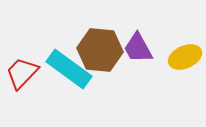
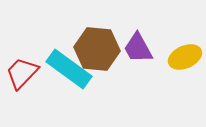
brown hexagon: moved 3 px left, 1 px up
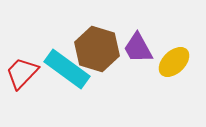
brown hexagon: rotated 12 degrees clockwise
yellow ellipse: moved 11 px left, 5 px down; rotated 20 degrees counterclockwise
cyan rectangle: moved 2 px left
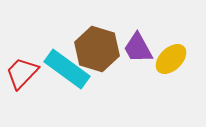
yellow ellipse: moved 3 px left, 3 px up
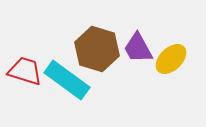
cyan rectangle: moved 11 px down
red trapezoid: moved 3 px right, 2 px up; rotated 63 degrees clockwise
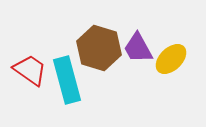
brown hexagon: moved 2 px right, 1 px up
red trapezoid: moved 5 px right, 1 px up; rotated 18 degrees clockwise
cyan rectangle: rotated 39 degrees clockwise
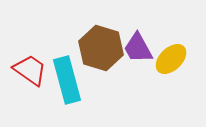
brown hexagon: moved 2 px right
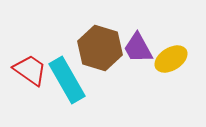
brown hexagon: moved 1 px left
yellow ellipse: rotated 12 degrees clockwise
cyan rectangle: rotated 15 degrees counterclockwise
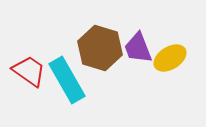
purple trapezoid: rotated 8 degrees clockwise
yellow ellipse: moved 1 px left, 1 px up
red trapezoid: moved 1 px left, 1 px down
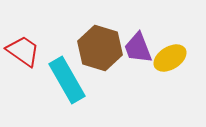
red trapezoid: moved 6 px left, 20 px up
